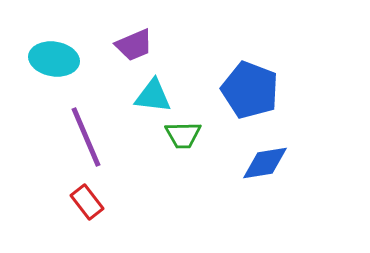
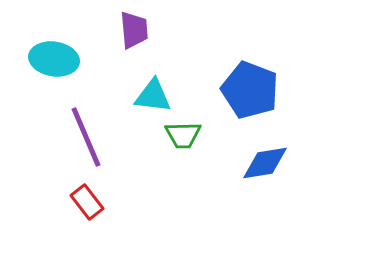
purple trapezoid: moved 15 px up; rotated 72 degrees counterclockwise
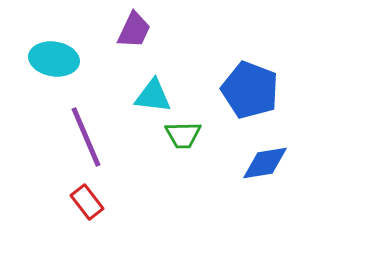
purple trapezoid: rotated 30 degrees clockwise
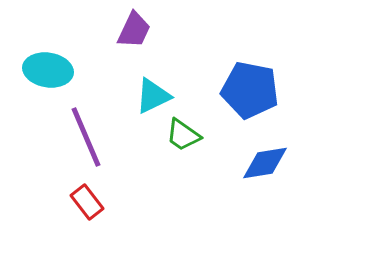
cyan ellipse: moved 6 px left, 11 px down
blue pentagon: rotated 10 degrees counterclockwise
cyan triangle: rotated 33 degrees counterclockwise
green trapezoid: rotated 36 degrees clockwise
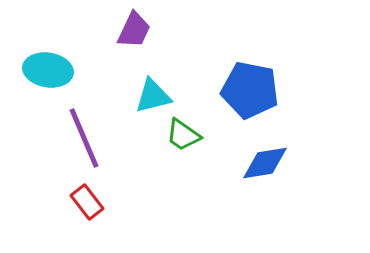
cyan triangle: rotated 12 degrees clockwise
purple line: moved 2 px left, 1 px down
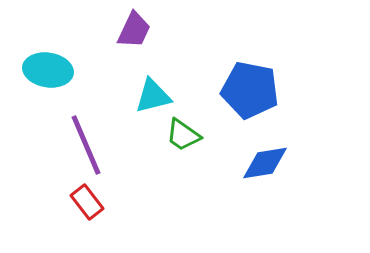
purple line: moved 2 px right, 7 px down
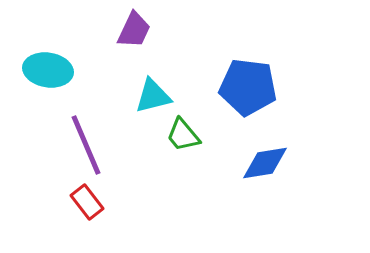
blue pentagon: moved 2 px left, 3 px up; rotated 4 degrees counterclockwise
green trapezoid: rotated 15 degrees clockwise
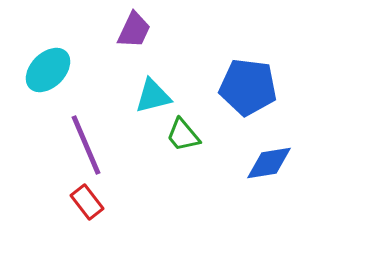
cyan ellipse: rotated 54 degrees counterclockwise
blue diamond: moved 4 px right
